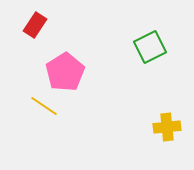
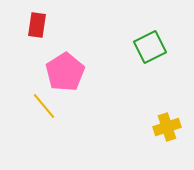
red rectangle: moved 2 px right; rotated 25 degrees counterclockwise
yellow line: rotated 16 degrees clockwise
yellow cross: rotated 12 degrees counterclockwise
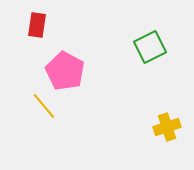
pink pentagon: moved 1 px up; rotated 12 degrees counterclockwise
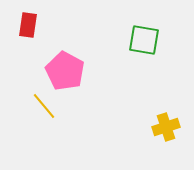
red rectangle: moved 9 px left
green square: moved 6 px left, 7 px up; rotated 36 degrees clockwise
yellow cross: moved 1 px left
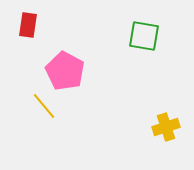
green square: moved 4 px up
